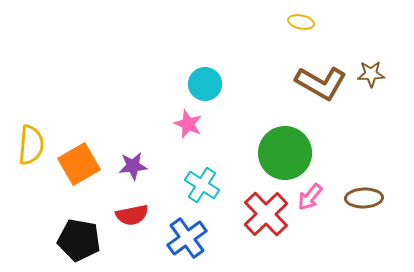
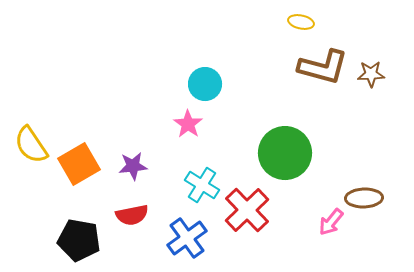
brown L-shape: moved 2 px right, 16 px up; rotated 15 degrees counterclockwise
pink star: rotated 12 degrees clockwise
yellow semicircle: rotated 141 degrees clockwise
pink arrow: moved 21 px right, 25 px down
red cross: moved 19 px left, 4 px up
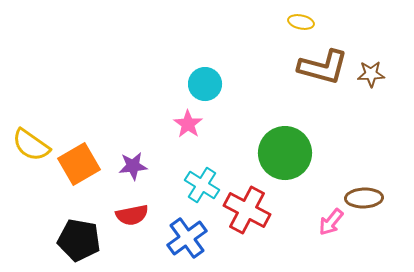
yellow semicircle: rotated 21 degrees counterclockwise
red cross: rotated 18 degrees counterclockwise
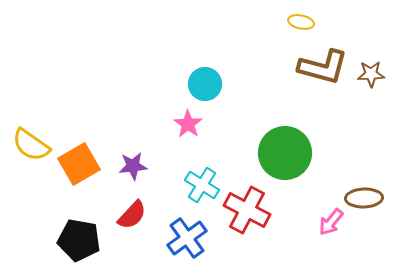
red semicircle: rotated 36 degrees counterclockwise
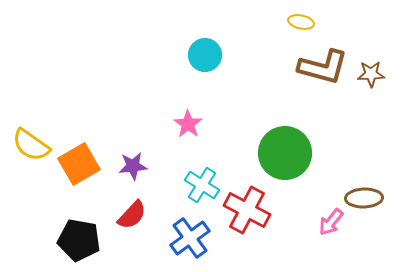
cyan circle: moved 29 px up
blue cross: moved 3 px right
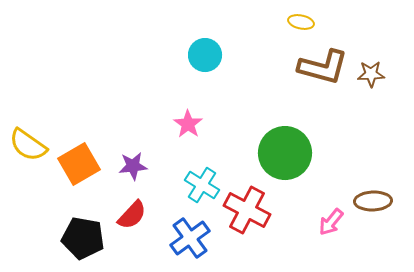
yellow semicircle: moved 3 px left
brown ellipse: moved 9 px right, 3 px down
black pentagon: moved 4 px right, 2 px up
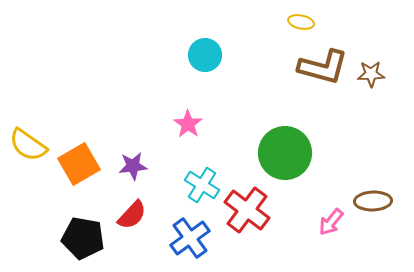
red cross: rotated 9 degrees clockwise
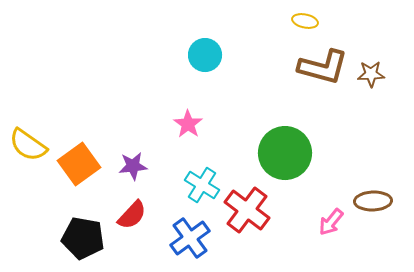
yellow ellipse: moved 4 px right, 1 px up
orange square: rotated 6 degrees counterclockwise
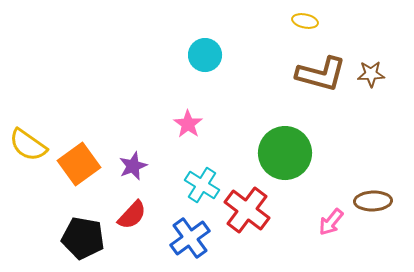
brown L-shape: moved 2 px left, 7 px down
purple star: rotated 16 degrees counterclockwise
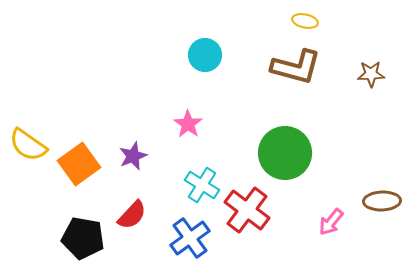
brown L-shape: moved 25 px left, 7 px up
purple star: moved 10 px up
brown ellipse: moved 9 px right
